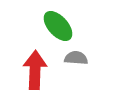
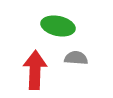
green ellipse: rotated 36 degrees counterclockwise
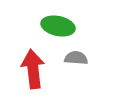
red arrow: moved 2 px left, 1 px up; rotated 9 degrees counterclockwise
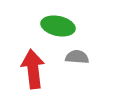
gray semicircle: moved 1 px right, 1 px up
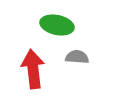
green ellipse: moved 1 px left, 1 px up
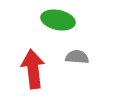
green ellipse: moved 1 px right, 5 px up
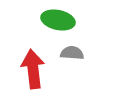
gray semicircle: moved 5 px left, 4 px up
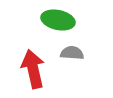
red arrow: rotated 6 degrees counterclockwise
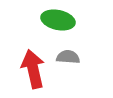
gray semicircle: moved 4 px left, 4 px down
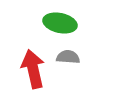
green ellipse: moved 2 px right, 3 px down
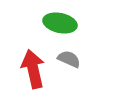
gray semicircle: moved 1 px right, 2 px down; rotated 20 degrees clockwise
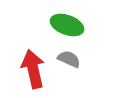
green ellipse: moved 7 px right, 2 px down; rotated 8 degrees clockwise
